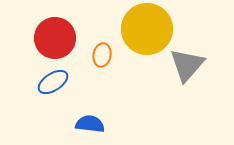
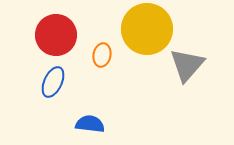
red circle: moved 1 px right, 3 px up
blue ellipse: rotated 32 degrees counterclockwise
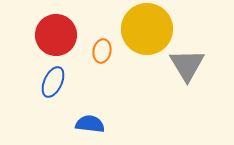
orange ellipse: moved 4 px up
gray triangle: rotated 12 degrees counterclockwise
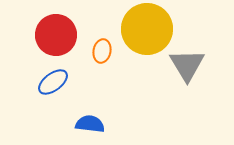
blue ellipse: rotated 28 degrees clockwise
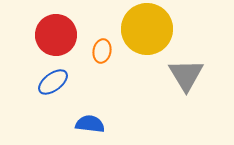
gray triangle: moved 1 px left, 10 px down
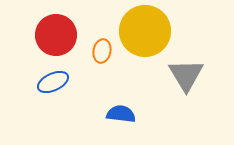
yellow circle: moved 2 px left, 2 px down
blue ellipse: rotated 12 degrees clockwise
blue semicircle: moved 31 px right, 10 px up
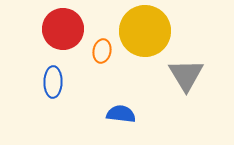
red circle: moved 7 px right, 6 px up
blue ellipse: rotated 64 degrees counterclockwise
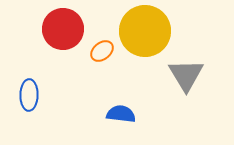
orange ellipse: rotated 40 degrees clockwise
blue ellipse: moved 24 px left, 13 px down
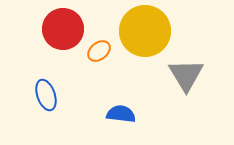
orange ellipse: moved 3 px left
blue ellipse: moved 17 px right; rotated 20 degrees counterclockwise
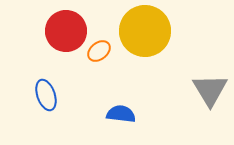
red circle: moved 3 px right, 2 px down
gray triangle: moved 24 px right, 15 px down
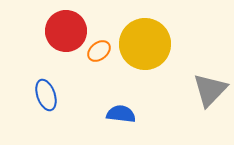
yellow circle: moved 13 px down
gray triangle: rotated 15 degrees clockwise
